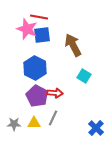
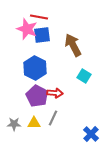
blue cross: moved 5 px left, 6 px down
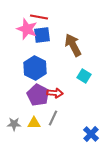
purple pentagon: moved 1 px right, 1 px up
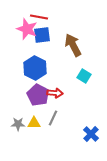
gray star: moved 4 px right
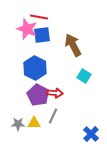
gray line: moved 2 px up
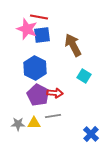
gray line: rotated 56 degrees clockwise
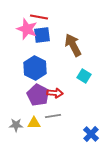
gray star: moved 2 px left, 1 px down
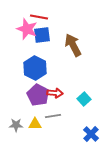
cyan square: moved 23 px down; rotated 16 degrees clockwise
yellow triangle: moved 1 px right, 1 px down
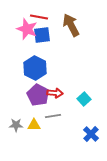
brown arrow: moved 2 px left, 20 px up
yellow triangle: moved 1 px left, 1 px down
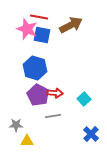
brown arrow: rotated 90 degrees clockwise
blue square: rotated 18 degrees clockwise
blue hexagon: rotated 10 degrees counterclockwise
yellow triangle: moved 7 px left, 16 px down
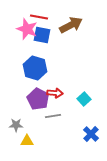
purple pentagon: moved 4 px down
